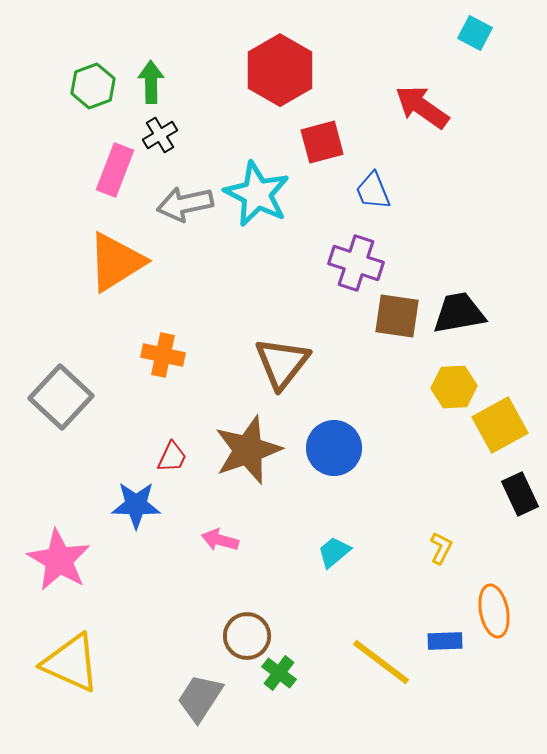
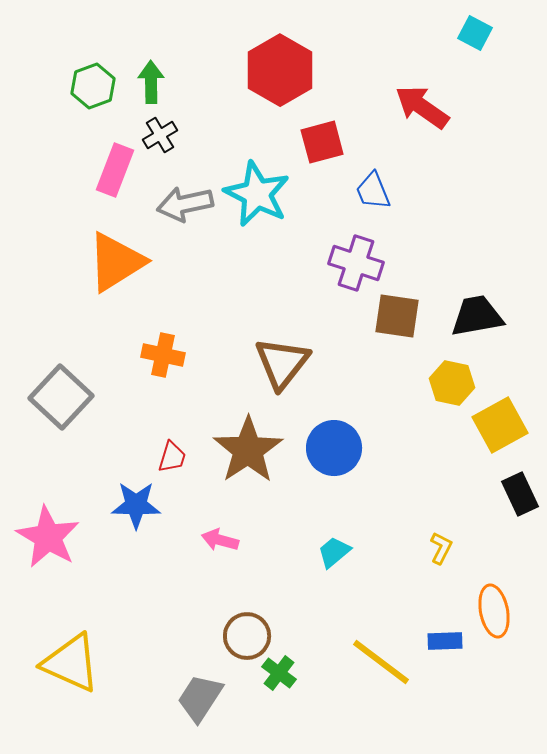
black trapezoid: moved 18 px right, 3 px down
yellow hexagon: moved 2 px left, 4 px up; rotated 15 degrees clockwise
brown star: rotated 14 degrees counterclockwise
red trapezoid: rotated 8 degrees counterclockwise
pink star: moved 11 px left, 23 px up
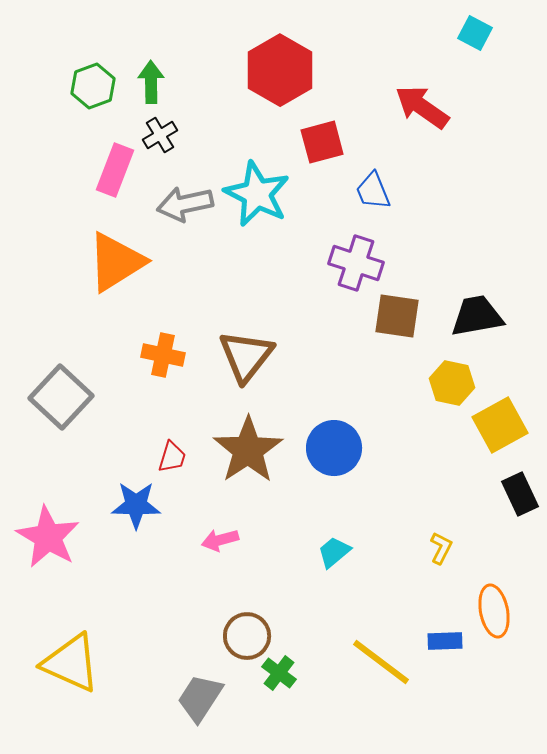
brown triangle: moved 36 px left, 7 px up
pink arrow: rotated 30 degrees counterclockwise
